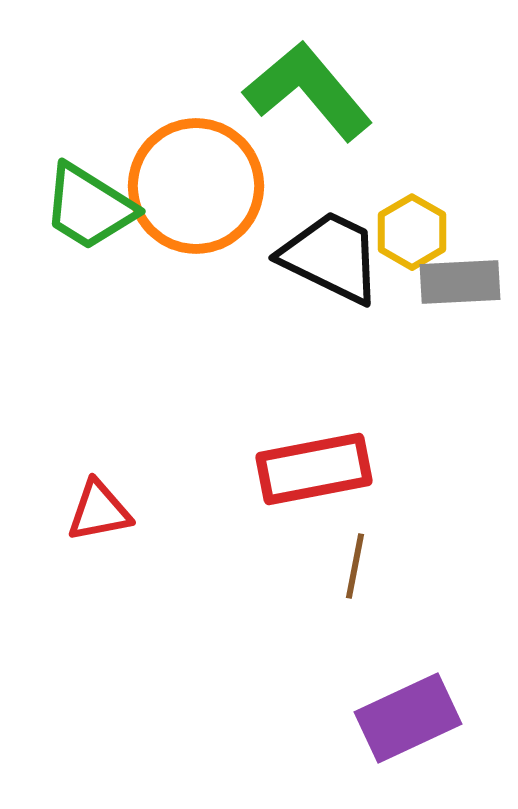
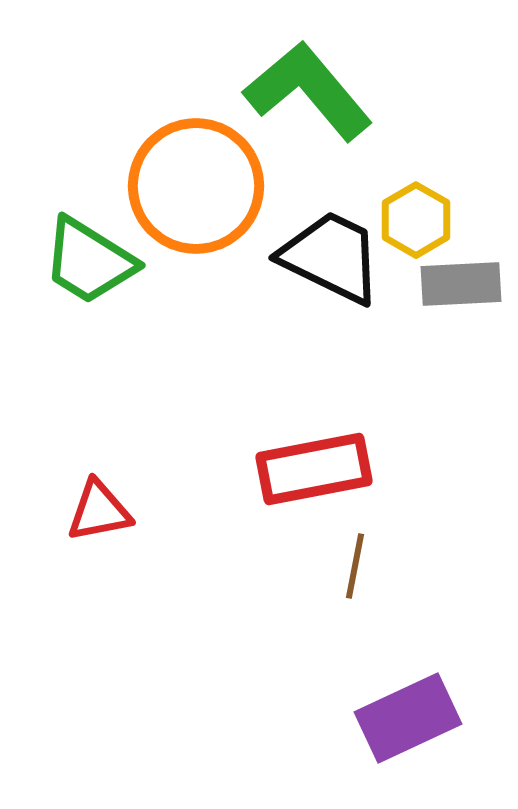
green trapezoid: moved 54 px down
yellow hexagon: moved 4 px right, 12 px up
gray rectangle: moved 1 px right, 2 px down
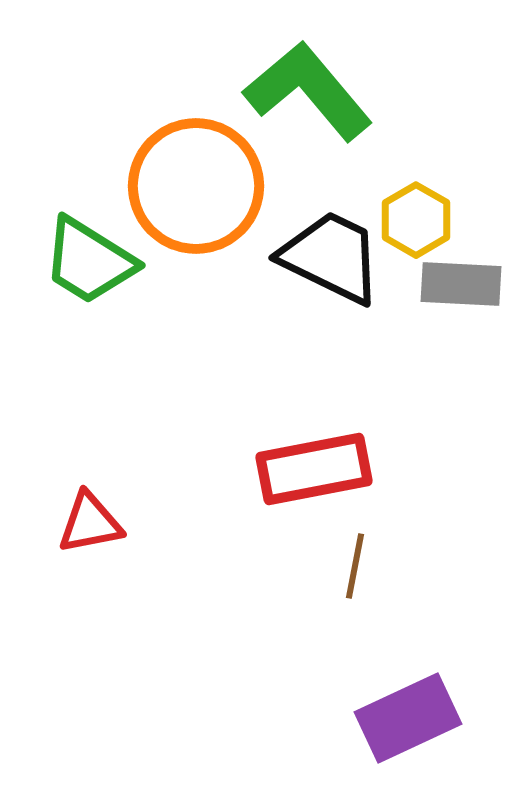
gray rectangle: rotated 6 degrees clockwise
red triangle: moved 9 px left, 12 px down
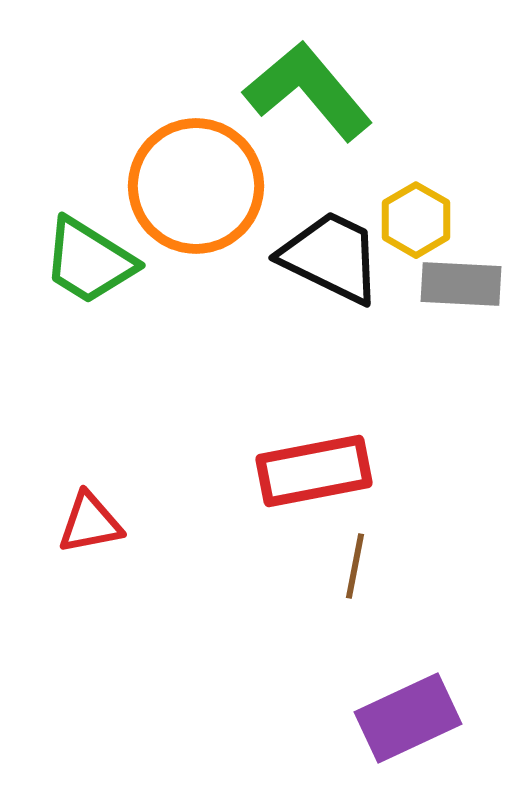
red rectangle: moved 2 px down
